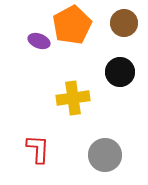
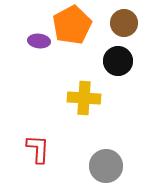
purple ellipse: rotated 15 degrees counterclockwise
black circle: moved 2 px left, 11 px up
yellow cross: moved 11 px right; rotated 12 degrees clockwise
gray circle: moved 1 px right, 11 px down
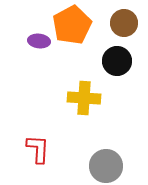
black circle: moved 1 px left
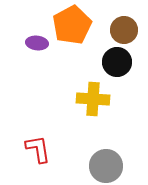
brown circle: moved 7 px down
purple ellipse: moved 2 px left, 2 px down
black circle: moved 1 px down
yellow cross: moved 9 px right, 1 px down
red L-shape: rotated 12 degrees counterclockwise
